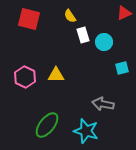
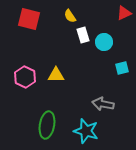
green ellipse: rotated 28 degrees counterclockwise
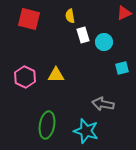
yellow semicircle: rotated 24 degrees clockwise
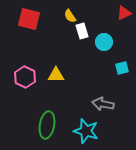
yellow semicircle: rotated 24 degrees counterclockwise
white rectangle: moved 1 px left, 4 px up
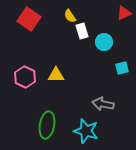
red square: rotated 20 degrees clockwise
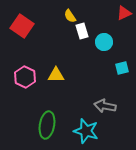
red square: moved 7 px left, 7 px down
gray arrow: moved 2 px right, 2 px down
